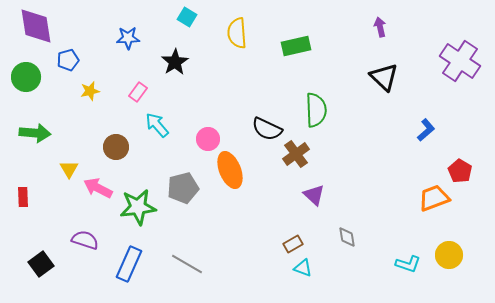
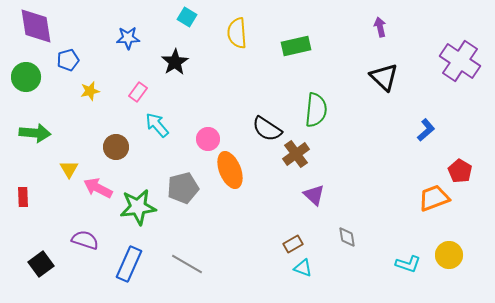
green semicircle: rotated 8 degrees clockwise
black semicircle: rotated 8 degrees clockwise
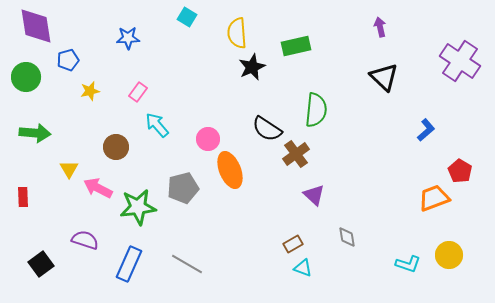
black star: moved 77 px right, 5 px down; rotated 8 degrees clockwise
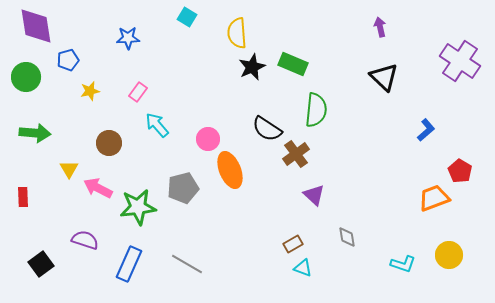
green rectangle: moved 3 px left, 18 px down; rotated 36 degrees clockwise
brown circle: moved 7 px left, 4 px up
cyan L-shape: moved 5 px left
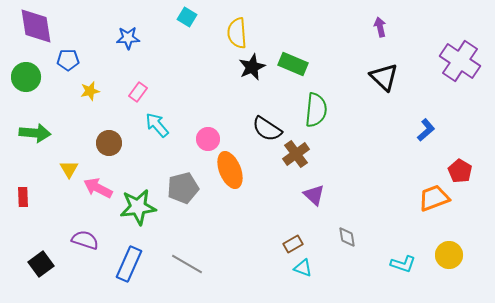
blue pentagon: rotated 15 degrees clockwise
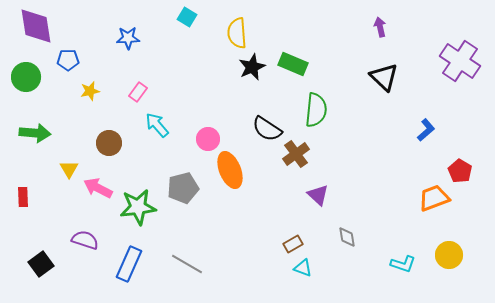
purple triangle: moved 4 px right
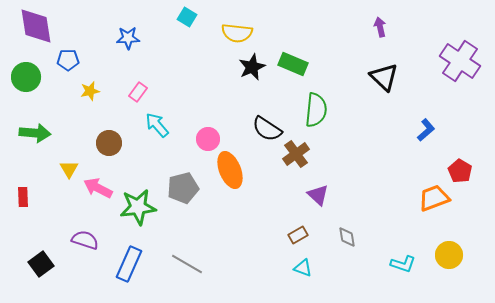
yellow semicircle: rotated 80 degrees counterclockwise
brown rectangle: moved 5 px right, 9 px up
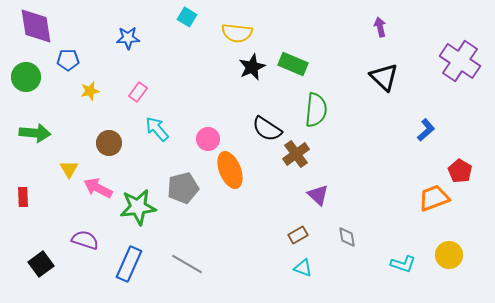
cyan arrow: moved 4 px down
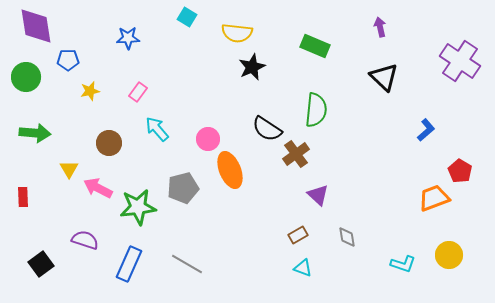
green rectangle: moved 22 px right, 18 px up
